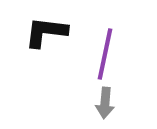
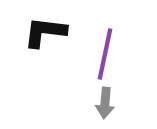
black L-shape: moved 1 px left
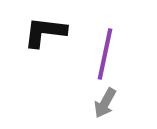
gray arrow: rotated 24 degrees clockwise
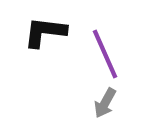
purple line: rotated 36 degrees counterclockwise
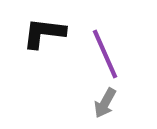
black L-shape: moved 1 px left, 1 px down
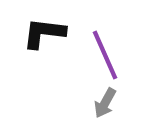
purple line: moved 1 px down
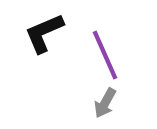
black L-shape: rotated 30 degrees counterclockwise
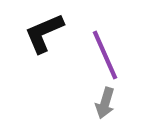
gray arrow: rotated 12 degrees counterclockwise
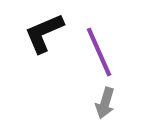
purple line: moved 6 px left, 3 px up
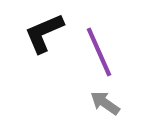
gray arrow: rotated 108 degrees clockwise
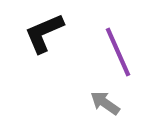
purple line: moved 19 px right
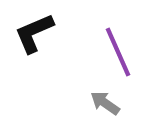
black L-shape: moved 10 px left
